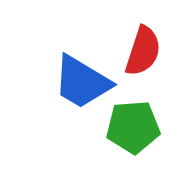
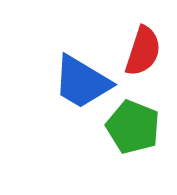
green pentagon: rotated 26 degrees clockwise
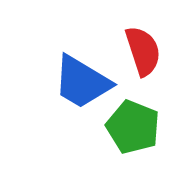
red semicircle: rotated 36 degrees counterclockwise
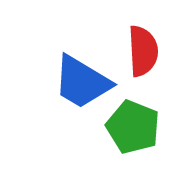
red semicircle: rotated 15 degrees clockwise
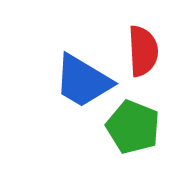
blue trapezoid: moved 1 px right, 1 px up
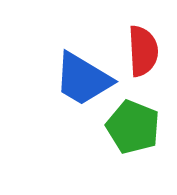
blue trapezoid: moved 2 px up
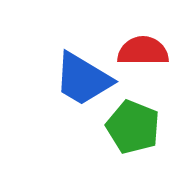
red semicircle: rotated 87 degrees counterclockwise
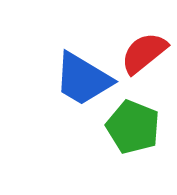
red semicircle: moved 1 px right, 2 px down; rotated 39 degrees counterclockwise
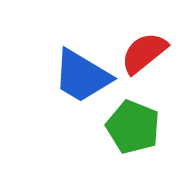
blue trapezoid: moved 1 px left, 3 px up
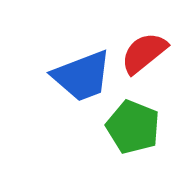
blue trapezoid: rotated 52 degrees counterclockwise
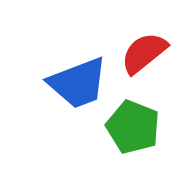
blue trapezoid: moved 4 px left, 7 px down
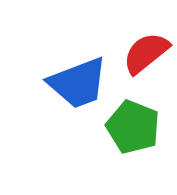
red semicircle: moved 2 px right
